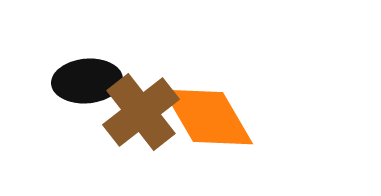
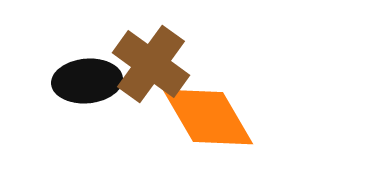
brown cross: moved 10 px right, 48 px up; rotated 16 degrees counterclockwise
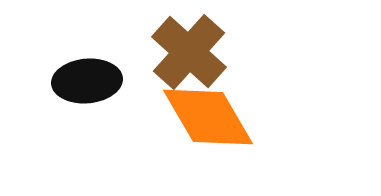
brown cross: moved 38 px right, 12 px up; rotated 6 degrees clockwise
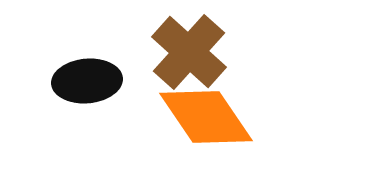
orange diamond: moved 2 px left; rotated 4 degrees counterclockwise
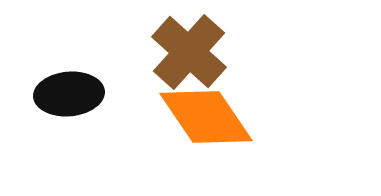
black ellipse: moved 18 px left, 13 px down
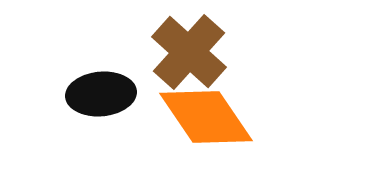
black ellipse: moved 32 px right
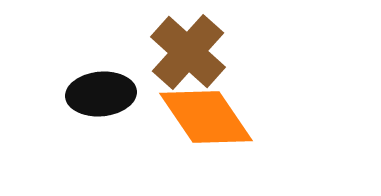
brown cross: moved 1 px left
